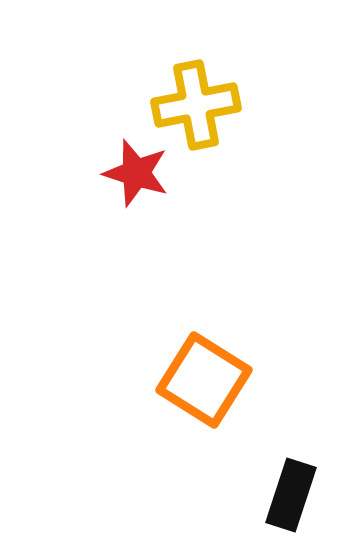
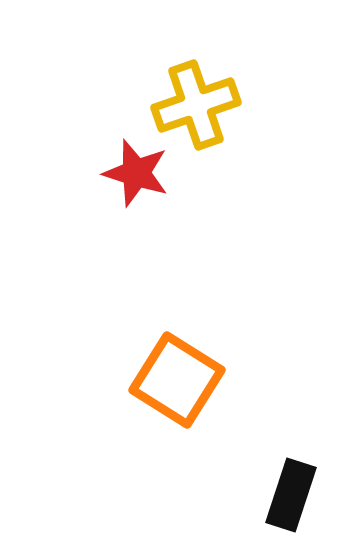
yellow cross: rotated 8 degrees counterclockwise
orange square: moved 27 px left
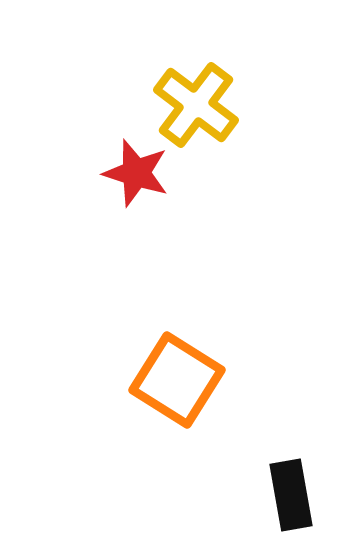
yellow cross: rotated 34 degrees counterclockwise
black rectangle: rotated 28 degrees counterclockwise
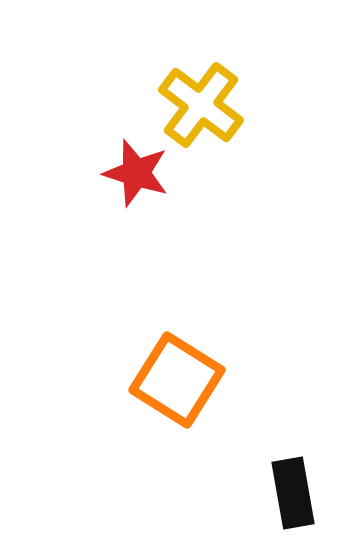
yellow cross: moved 5 px right
black rectangle: moved 2 px right, 2 px up
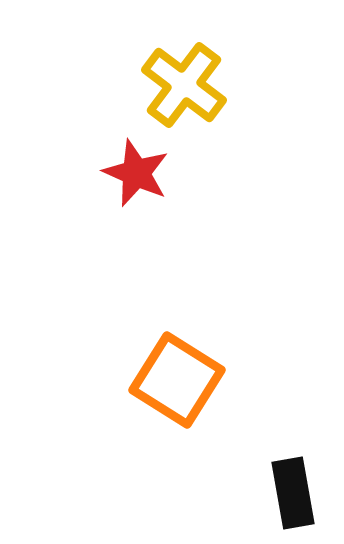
yellow cross: moved 17 px left, 20 px up
red star: rotated 6 degrees clockwise
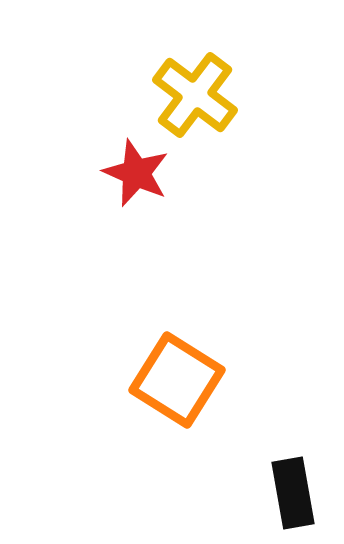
yellow cross: moved 11 px right, 10 px down
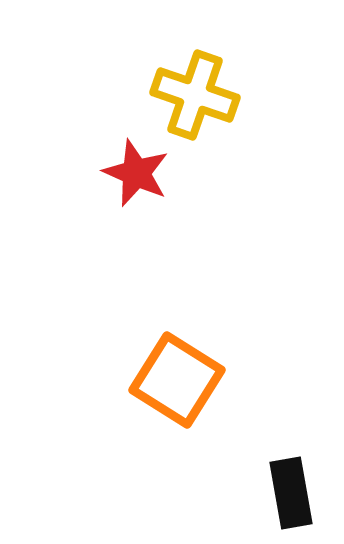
yellow cross: rotated 18 degrees counterclockwise
black rectangle: moved 2 px left
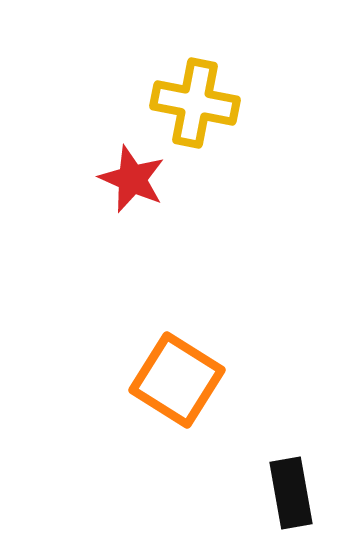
yellow cross: moved 8 px down; rotated 8 degrees counterclockwise
red star: moved 4 px left, 6 px down
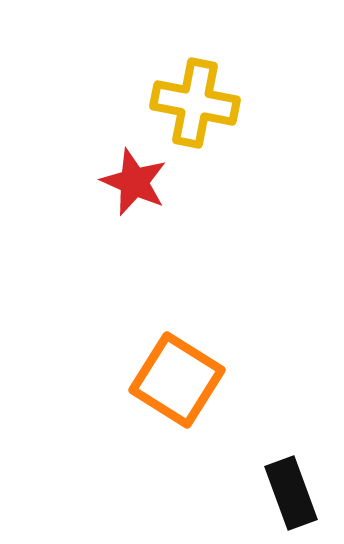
red star: moved 2 px right, 3 px down
black rectangle: rotated 10 degrees counterclockwise
